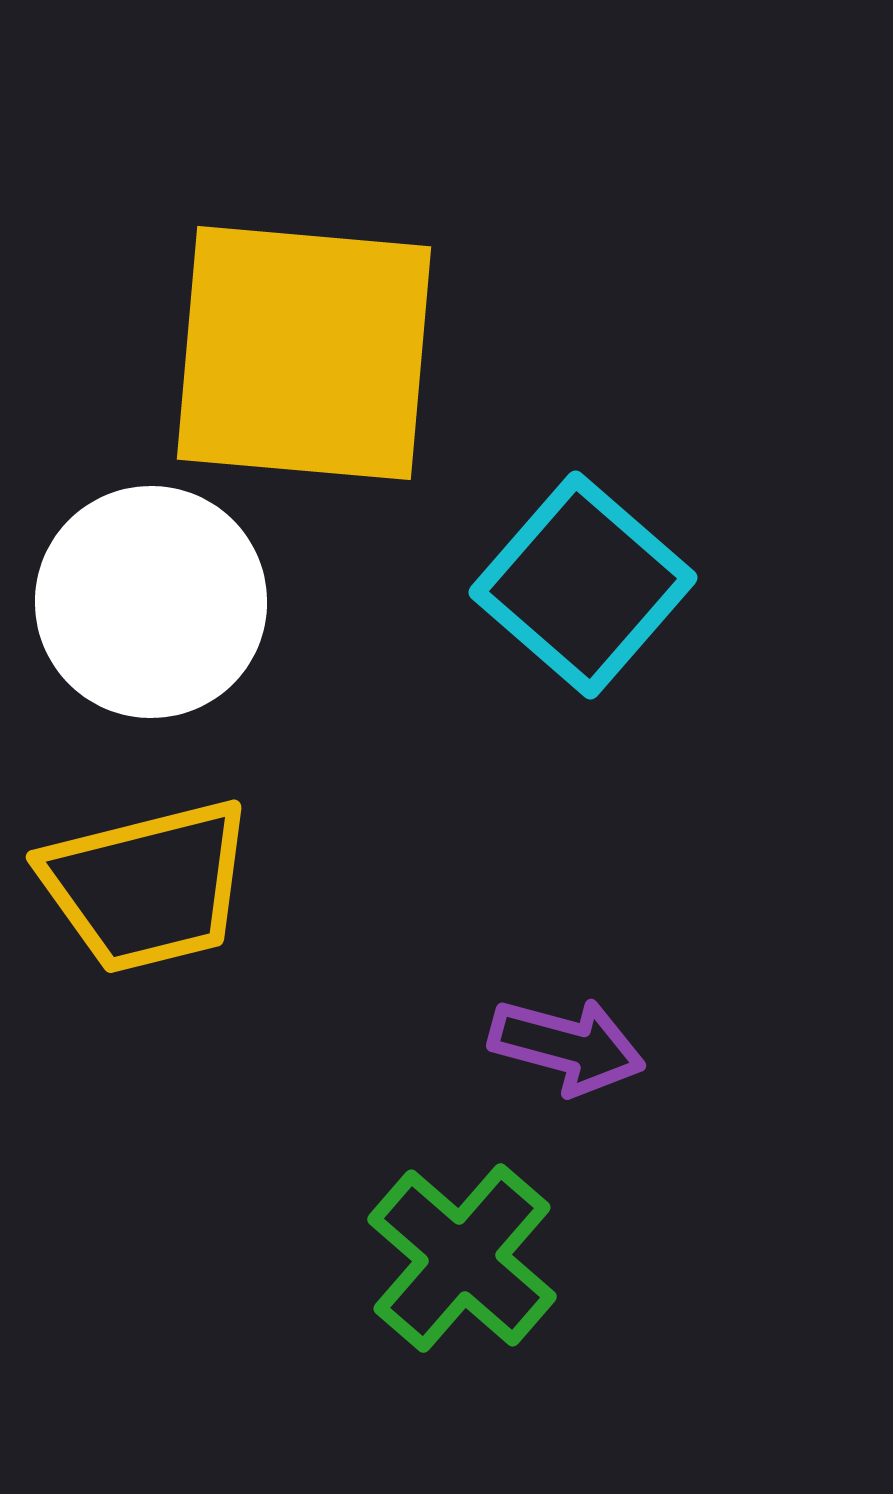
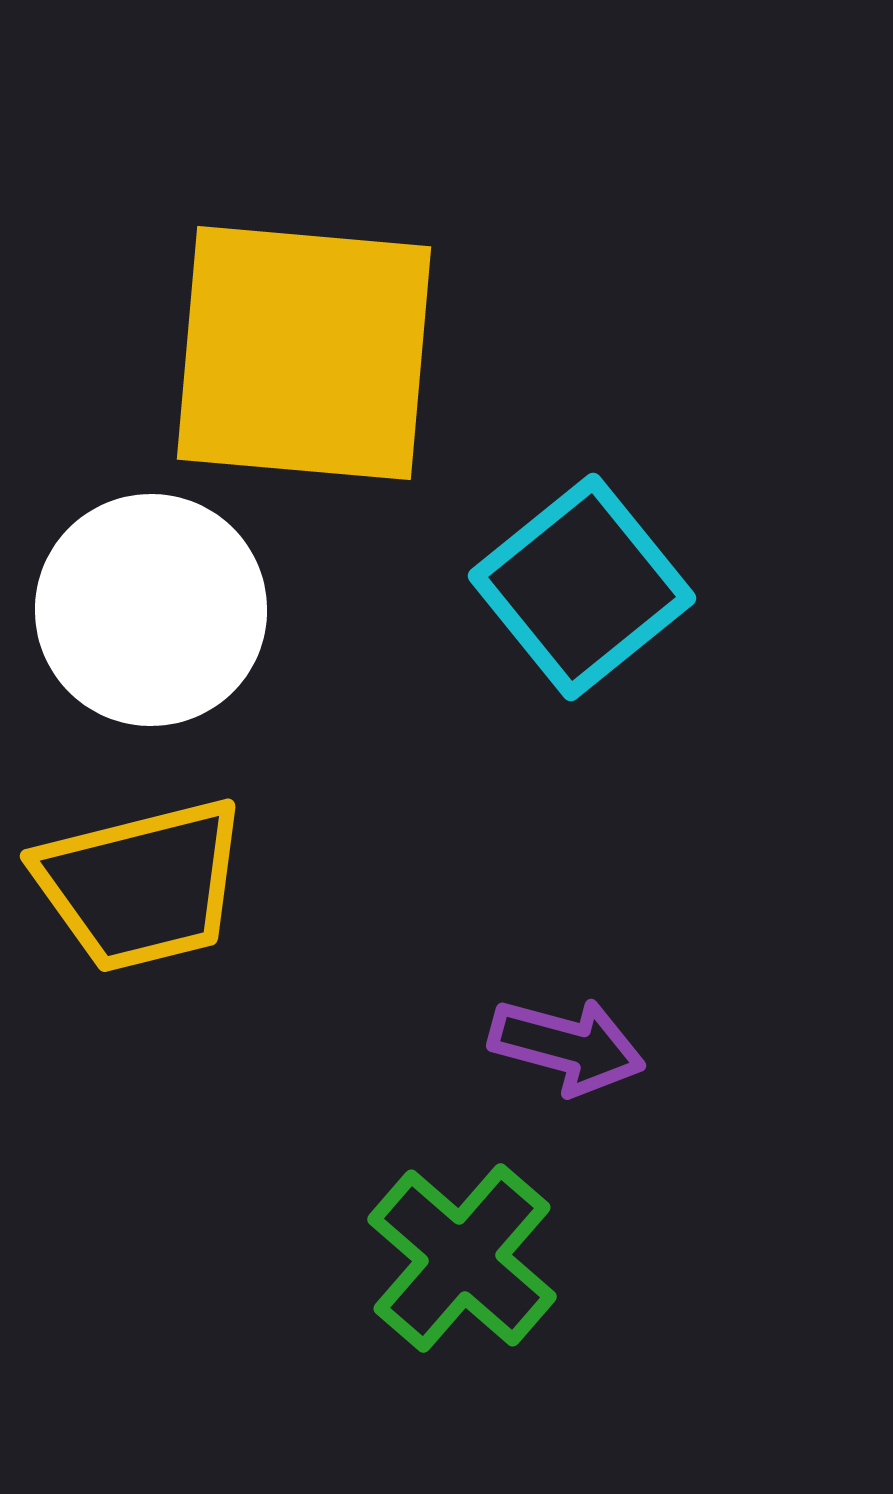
cyan square: moved 1 px left, 2 px down; rotated 10 degrees clockwise
white circle: moved 8 px down
yellow trapezoid: moved 6 px left, 1 px up
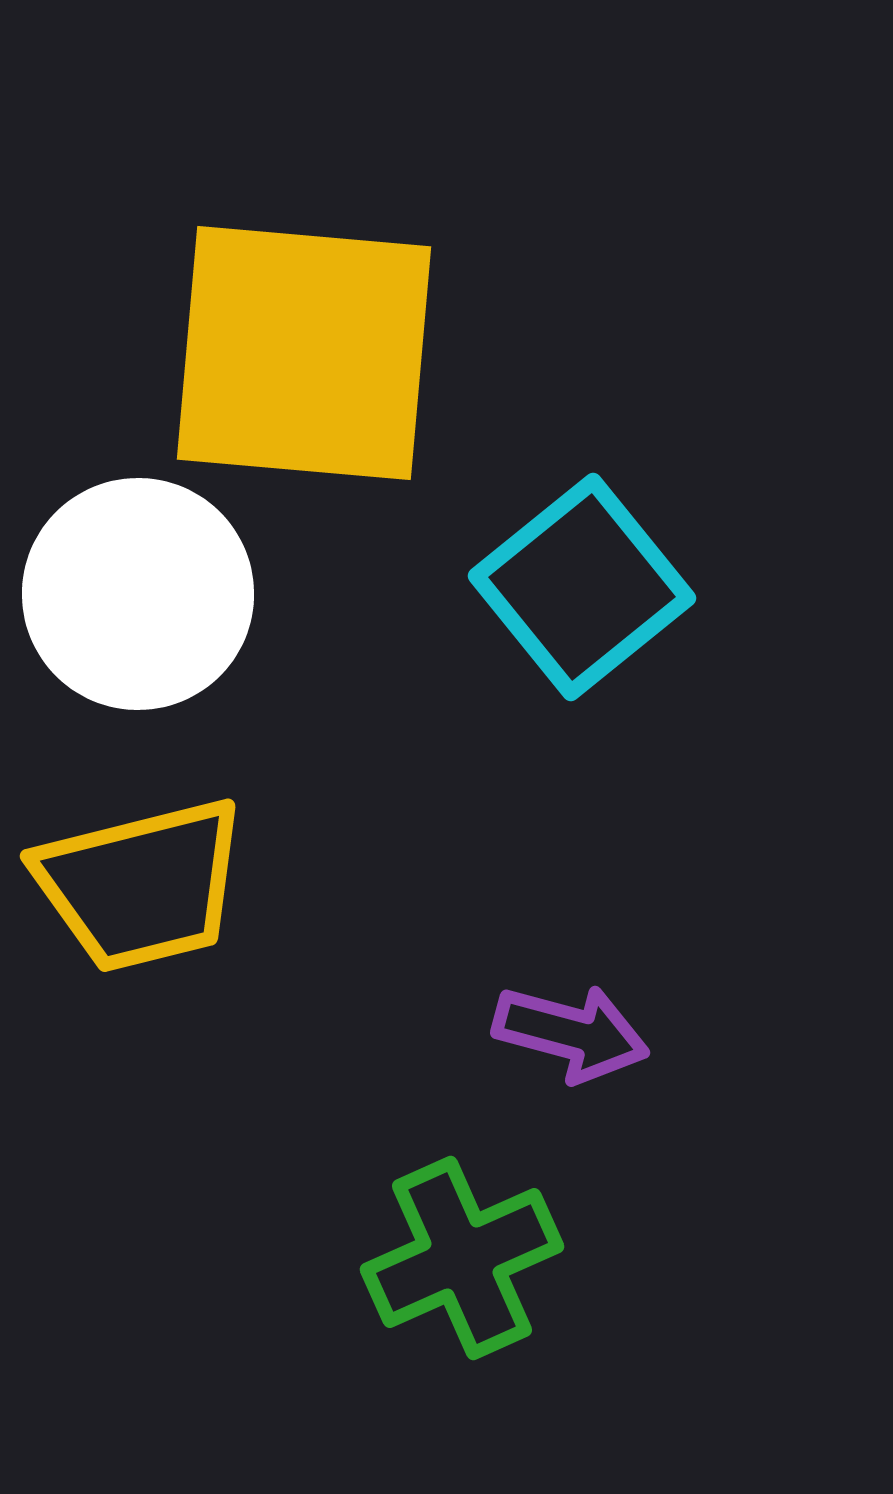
white circle: moved 13 px left, 16 px up
purple arrow: moved 4 px right, 13 px up
green cross: rotated 25 degrees clockwise
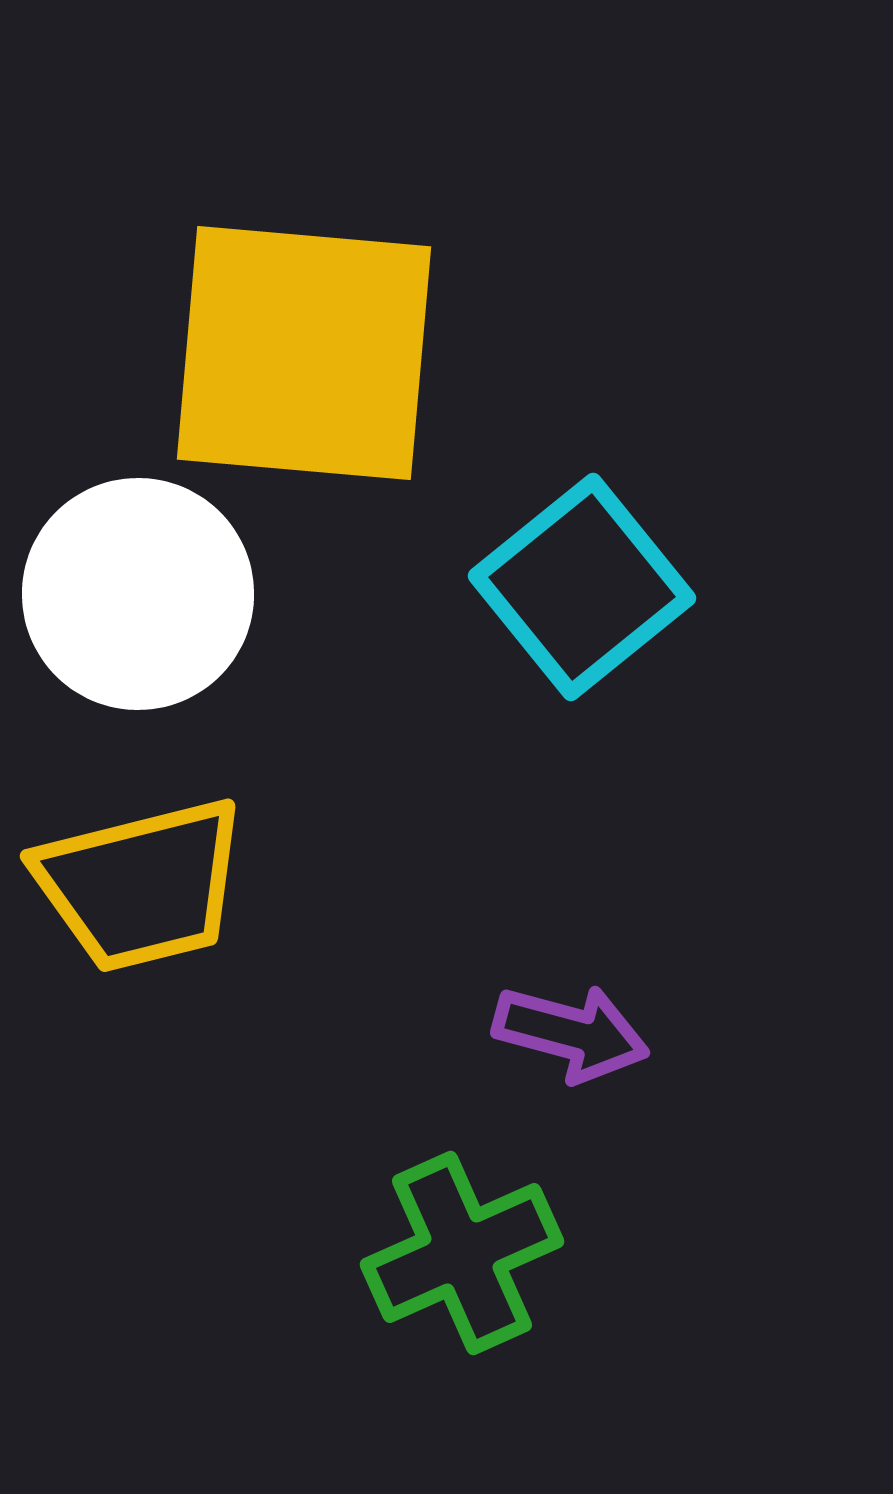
green cross: moved 5 px up
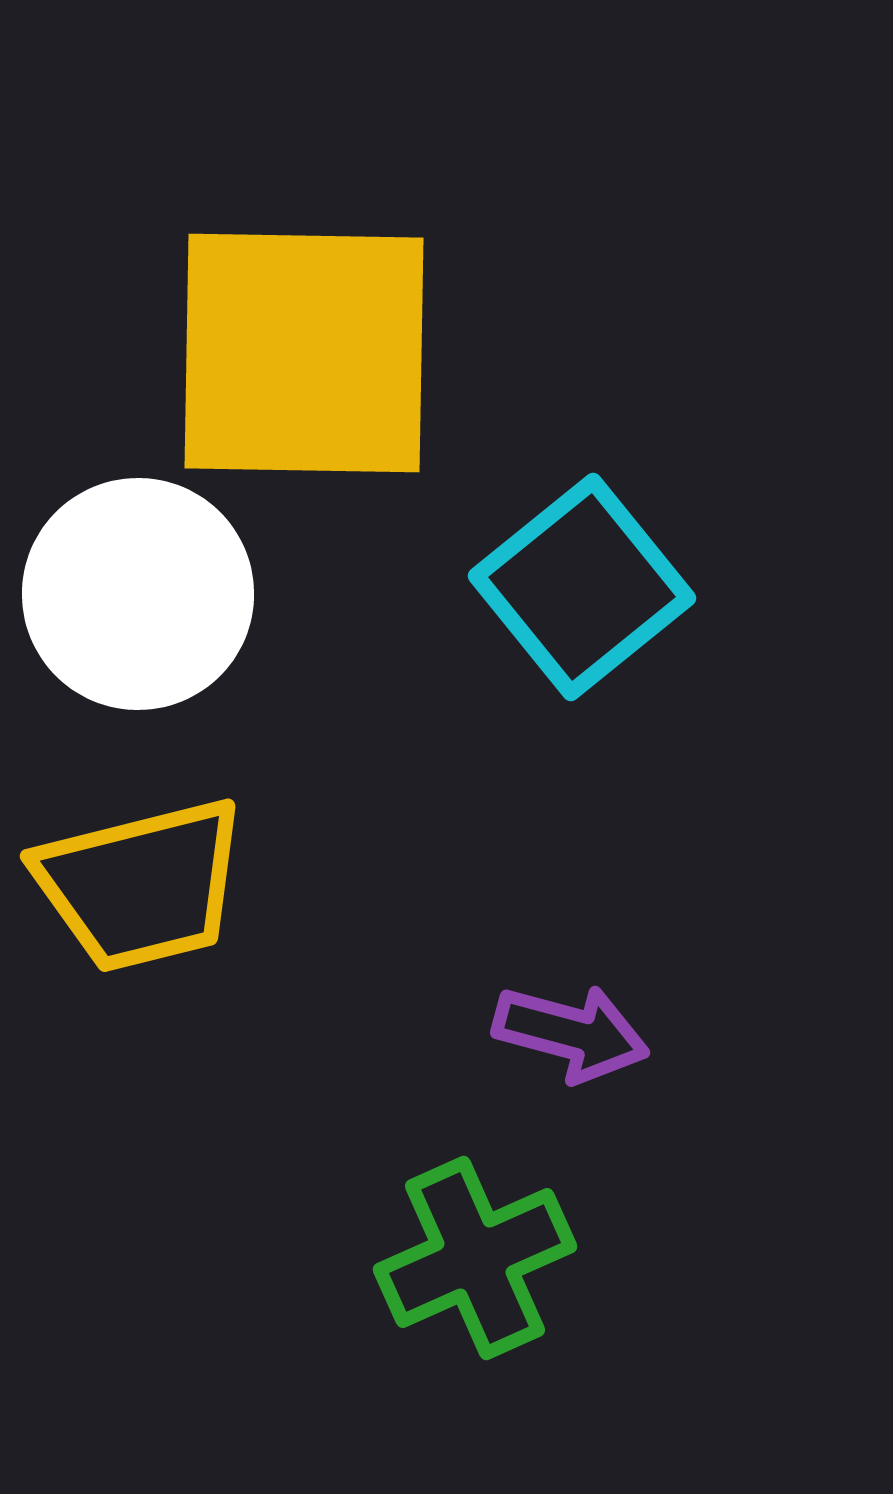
yellow square: rotated 4 degrees counterclockwise
green cross: moved 13 px right, 5 px down
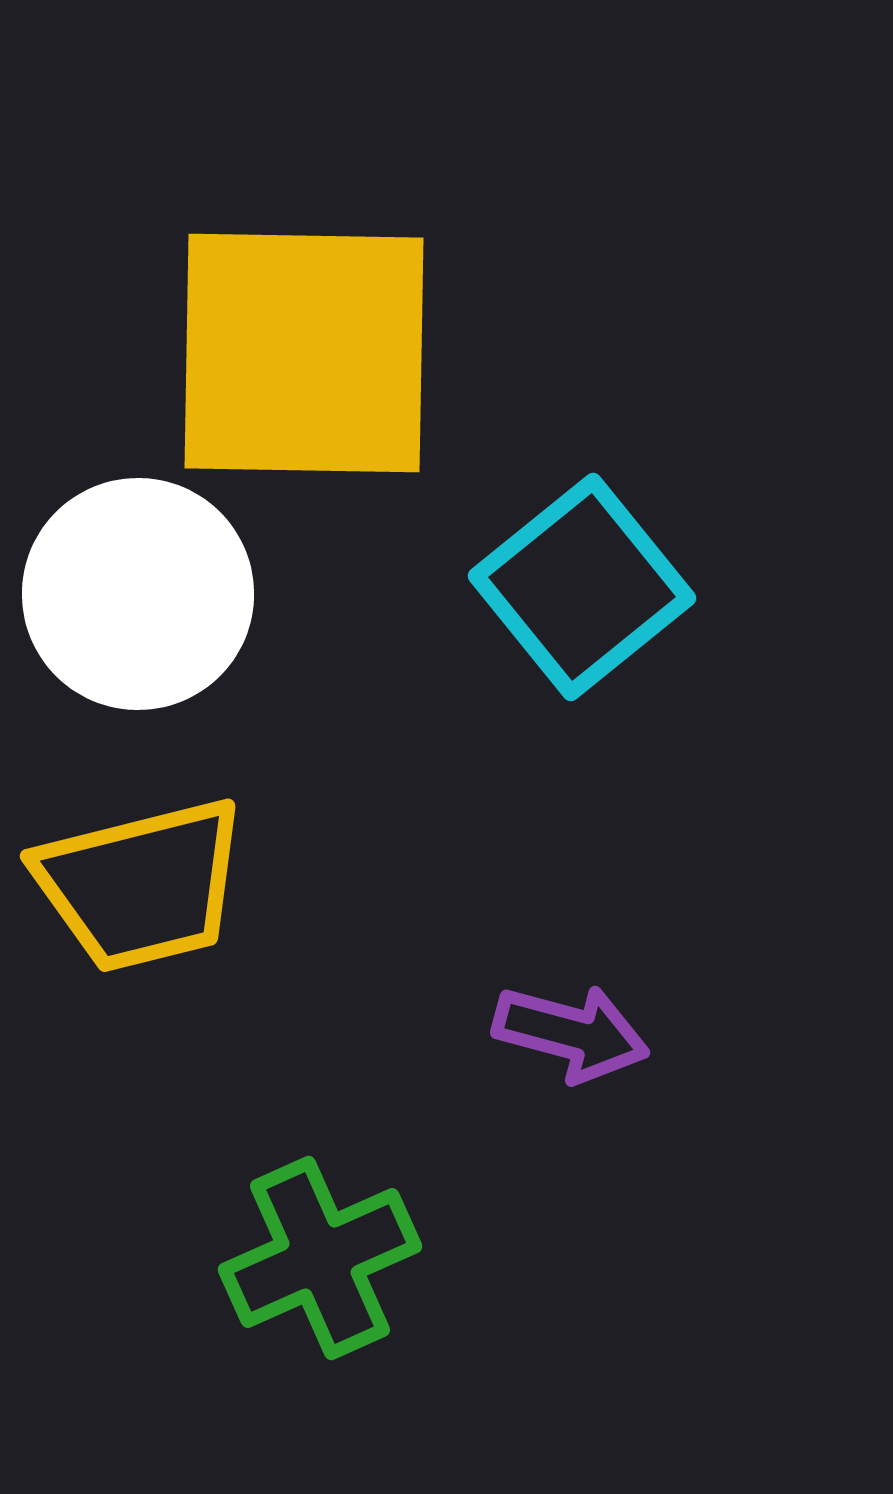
green cross: moved 155 px left
